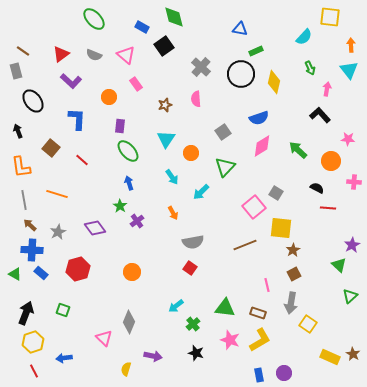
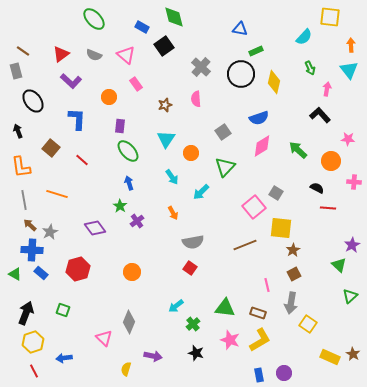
gray star at (58, 232): moved 8 px left
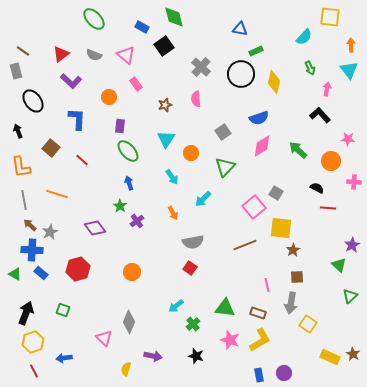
cyan arrow at (201, 192): moved 2 px right, 7 px down
brown square at (294, 274): moved 3 px right, 3 px down; rotated 24 degrees clockwise
black star at (196, 353): moved 3 px down
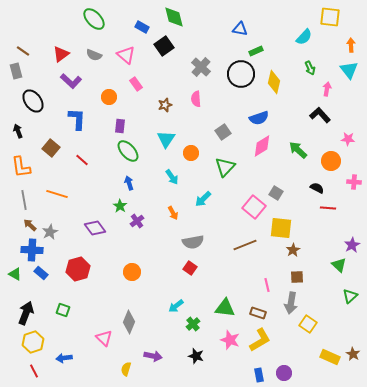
pink square at (254, 207): rotated 10 degrees counterclockwise
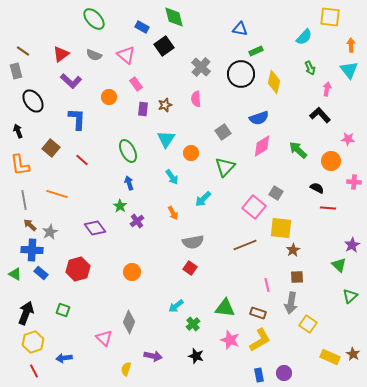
purple rectangle at (120, 126): moved 23 px right, 17 px up
green ellipse at (128, 151): rotated 15 degrees clockwise
orange L-shape at (21, 167): moved 1 px left, 2 px up
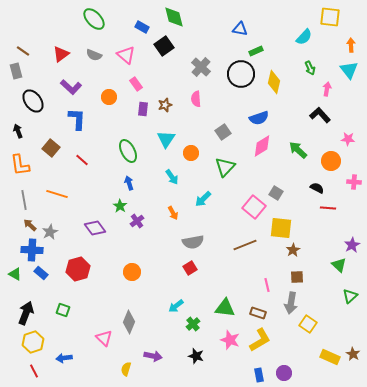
purple L-shape at (71, 81): moved 6 px down
red square at (190, 268): rotated 24 degrees clockwise
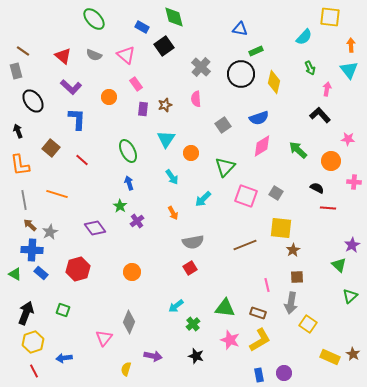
red triangle at (61, 54): moved 2 px right, 2 px down; rotated 42 degrees counterclockwise
gray square at (223, 132): moved 7 px up
pink square at (254, 207): moved 8 px left, 11 px up; rotated 20 degrees counterclockwise
pink triangle at (104, 338): rotated 24 degrees clockwise
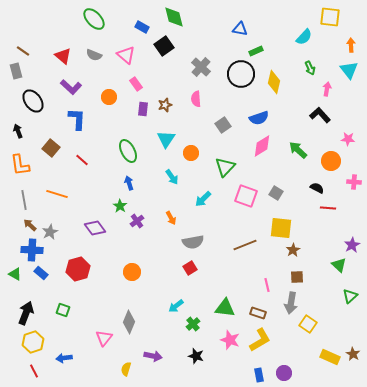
orange arrow at (173, 213): moved 2 px left, 5 px down
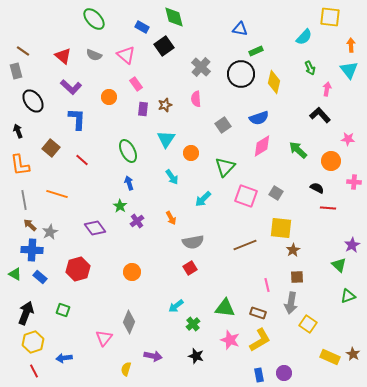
blue rectangle at (41, 273): moved 1 px left, 4 px down
green triangle at (350, 296): moved 2 px left; rotated 21 degrees clockwise
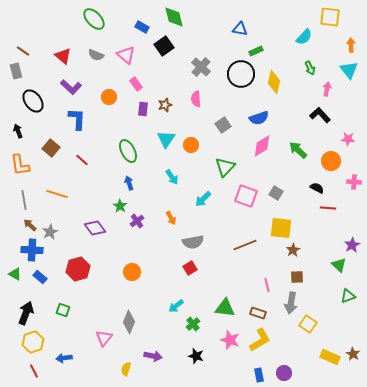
gray semicircle at (94, 55): moved 2 px right
orange circle at (191, 153): moved 8 px up
